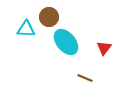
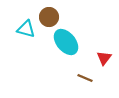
cyan triangle: rotated 12 degrees clockwise
red triangle: moved 10 px down
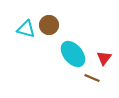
brown circle: moved 8 px down
cyan ellipse: moved 7 px right, 12 px down
brown line: moved 7 px right
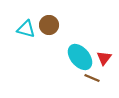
cyan ellipse: moved 7 px right, 3 px down
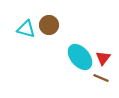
red triangle: moved 1 px left
brown line: moved 9 px right
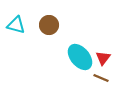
cyan triangle: moved 10 px left, 4 px up
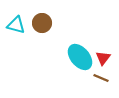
brown circle: moved 7 px left, 2 px up
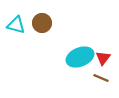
cyan ellipse: rotated 72 degrees counterclockwise
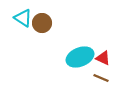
cyan triangle: moved 7 px right, 7 px up; rotated 18 degrees clockwise
red triangle: rotated 42 degrees counterclockwise
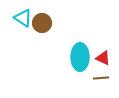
cyan ellipse: rotated 68 degrees counterclockwise
brown line: rotated 28 degrees counterclockwise
